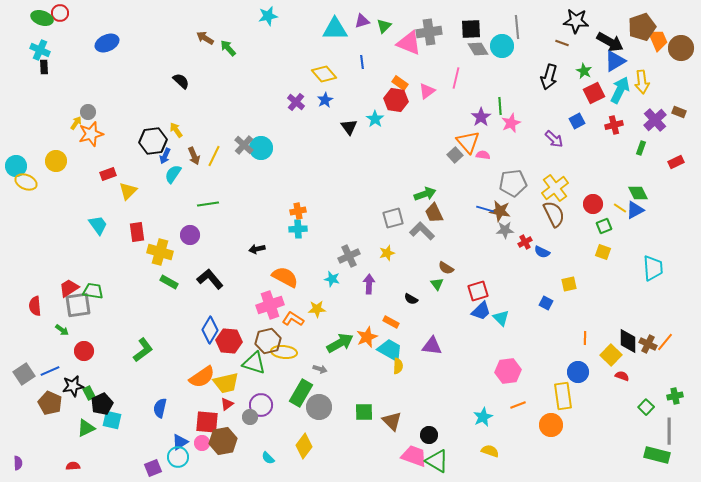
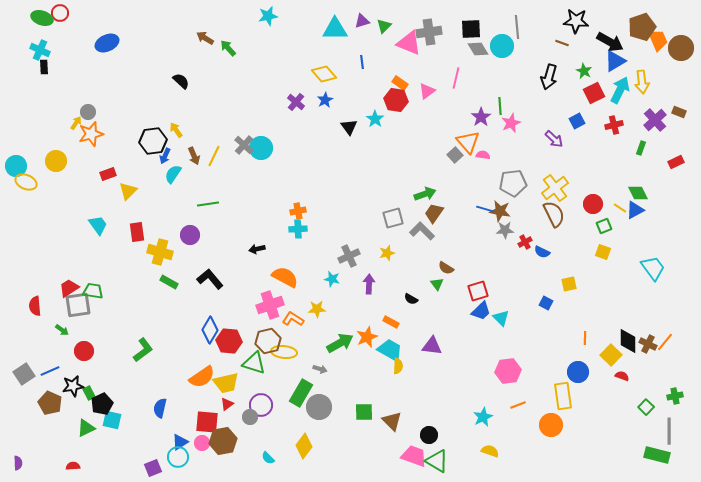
brown trapezoid at (434, 213): rotated 60 degrees clockwise
cyan trapezoid at (653, 268): rotated 32 degrees counterclockwise
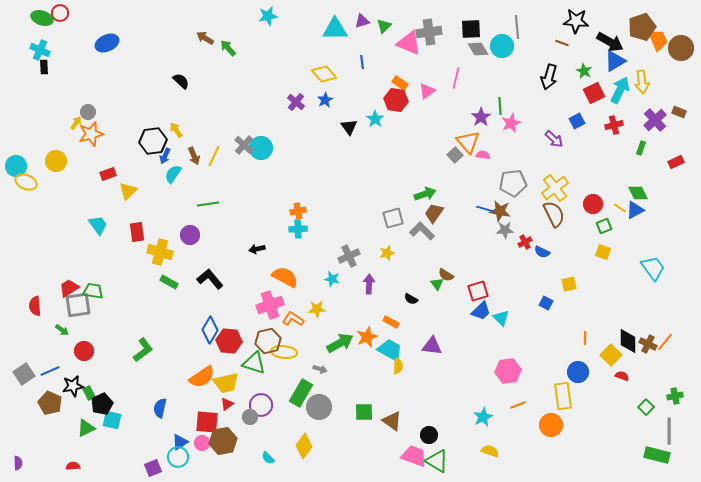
brown semicircle at (446, 268): moved 7 px down
brown triangle at (392, 421): rotated 10 degrees counterclockwise
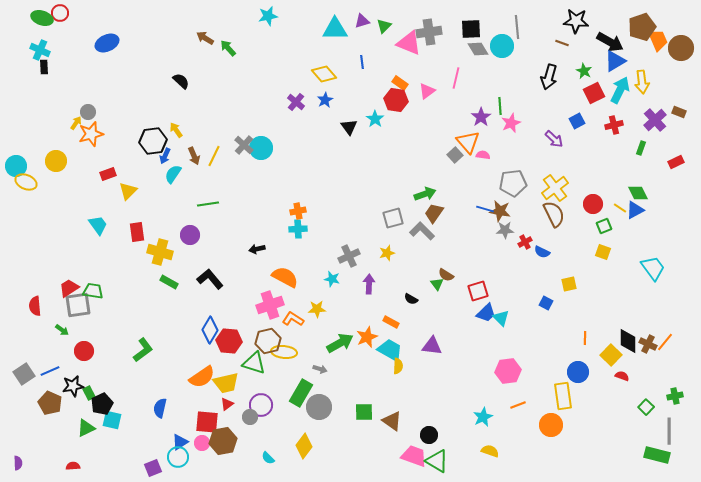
blue trapezoid at (481, 311): moved 5 px right, 2 px down
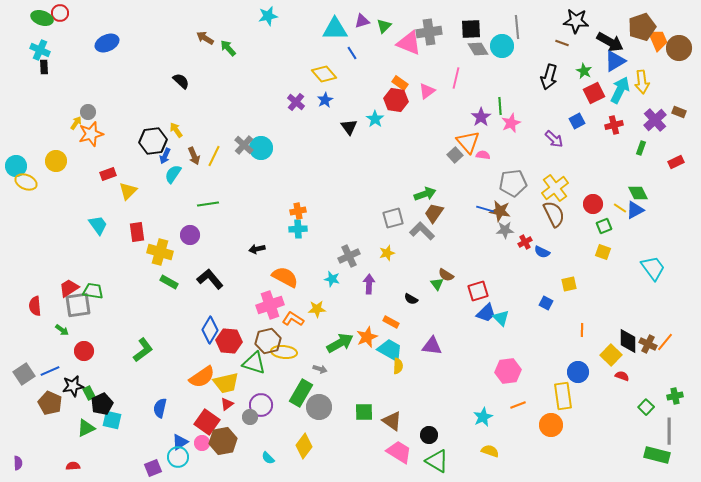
brown circle at (681, 48): moved 2 px left
blue line at (362, 62): moved 10 px left, 9 px up; rotated 24 degrees counterclockwise
orange line at (585, 338): moved 3 px left, 8 px up
red square at (207, 422): rotated 30 degrees clockwise
pink trapezoid at (414, 456): moved 15 px left, 4 px up; rotated 12 degrees clockwise
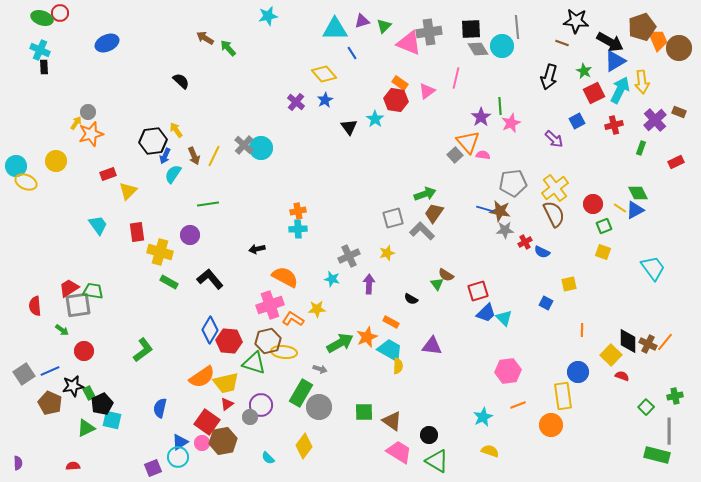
cyan triangle at (501, 318): moved 3 px right
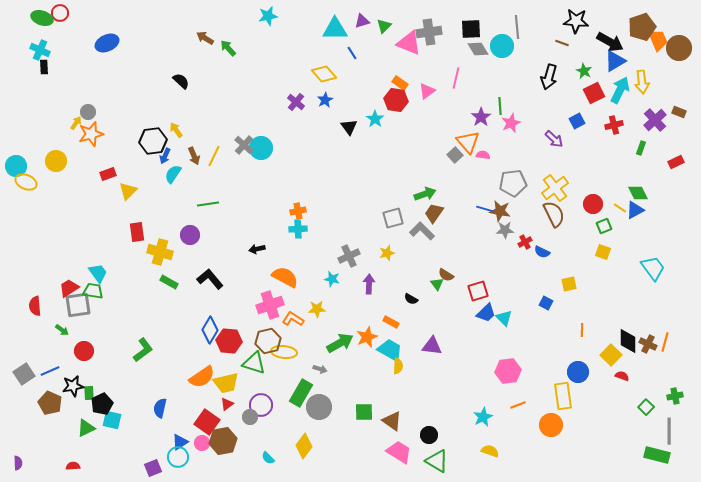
cyan trapezoid at (98, 225): moved 48 px down
orange line at (665, 342): rotated 24 degrees counterclockwise
green rectangle at (89, 393): rotated 24 degrees clockwise
